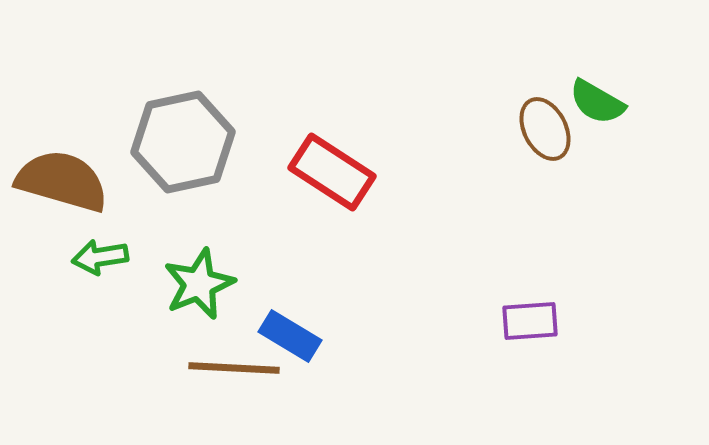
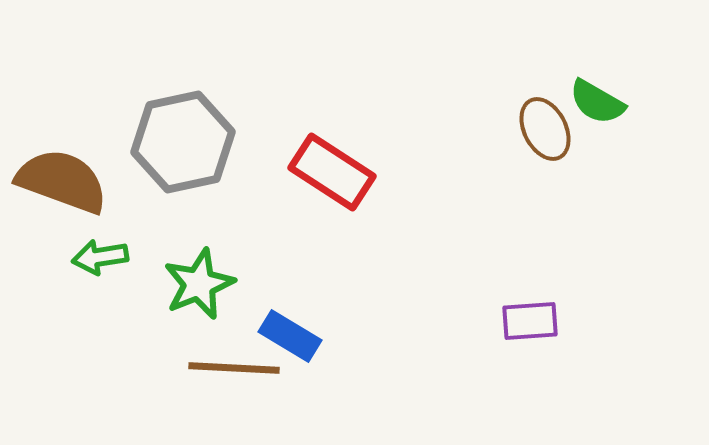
brown semicircle: rotated 4 degrees clockwise
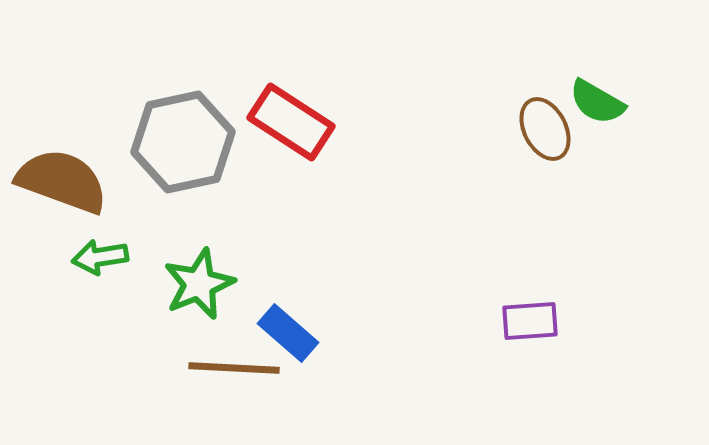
red rectangle: moved 41 px left, 50 px up
blue rectangle: moved 2 px left, 3 px up; rotated 10 degrees clockwise
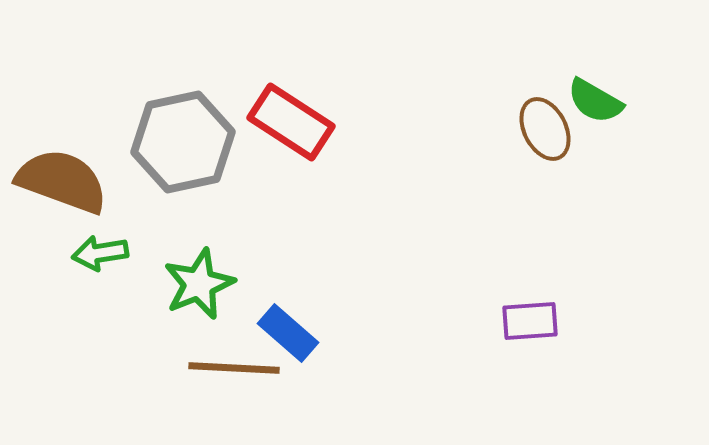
green semicircle: moved 2 px left, 1 px up
green arrow: moved 4 px up
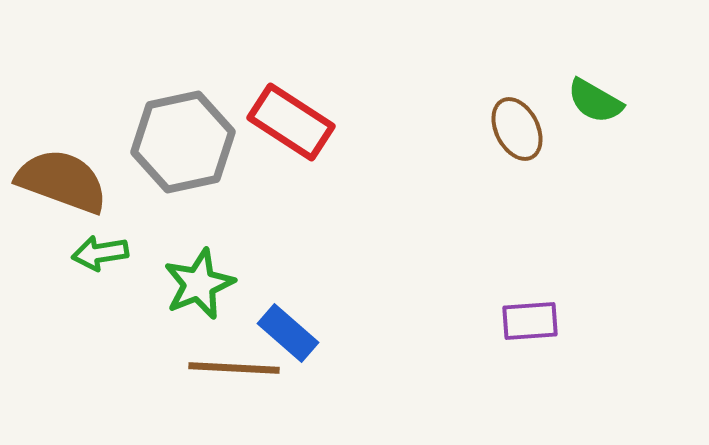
brown ellipse: moved 28 px left
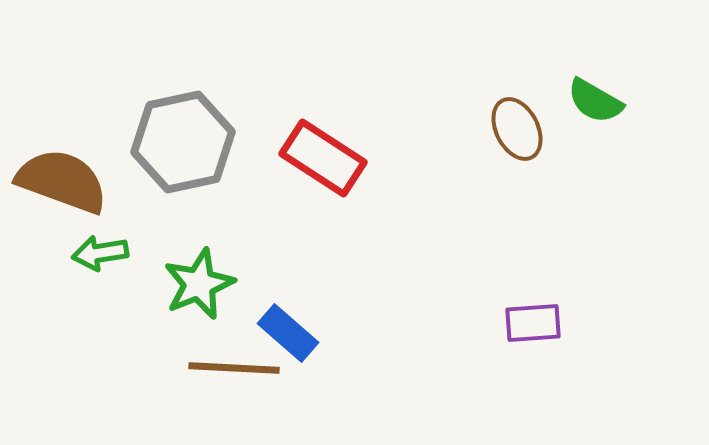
red rectangle: moved 32 px right, 36 px down
purple rectangle: moved 3 px right, 2 px down
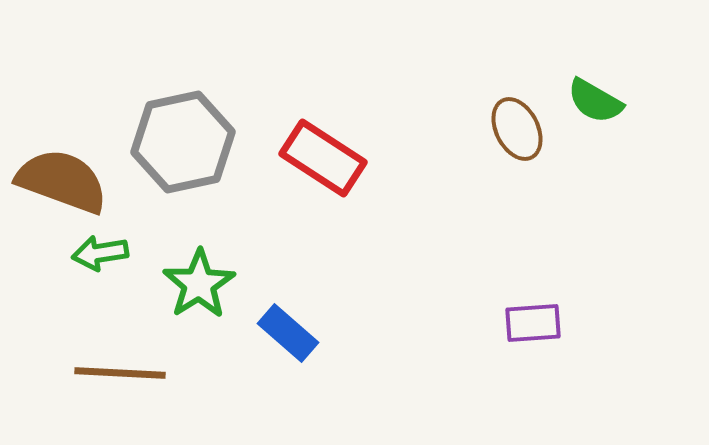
green star: rotated 10 degrees counterclockwise
brown line: moved 114 px left, 5 px down
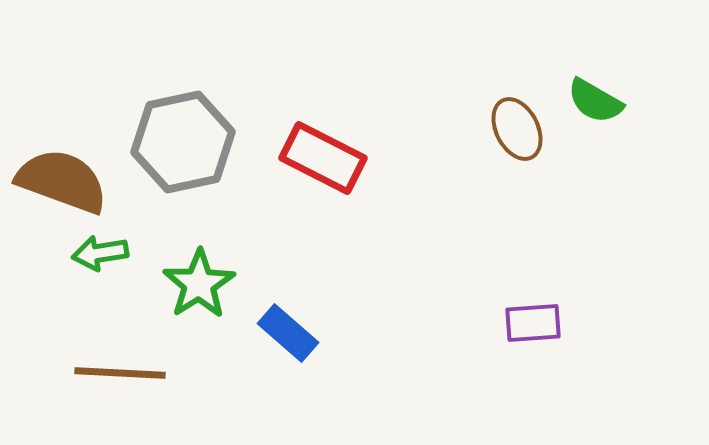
red rectangle: rotated 6 degrees counterclockwise
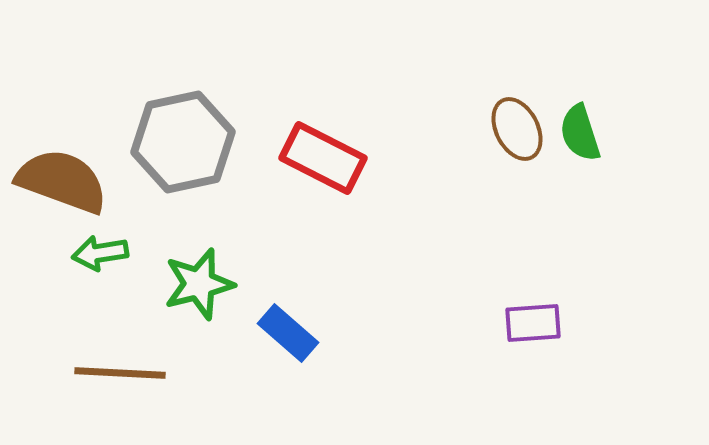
green semicircle: moved 15 px left, 32 px down; rotated 42 degrees clockwise
green star: rotated 18 degrees clockwise
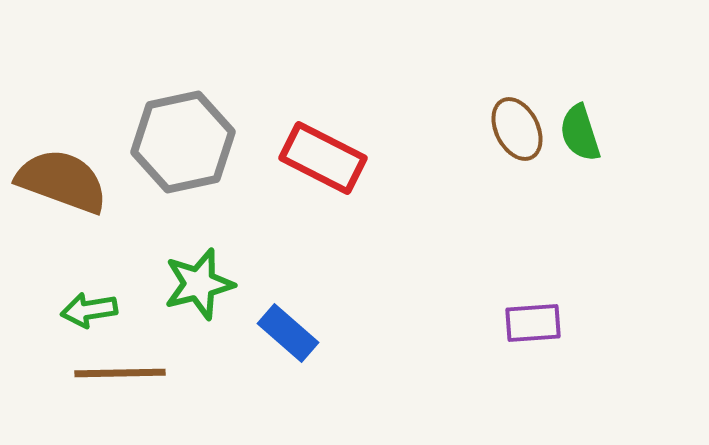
green arrow: moved 11 px left, 57 px down
brown line: rotated 4 degrees counterclockwise
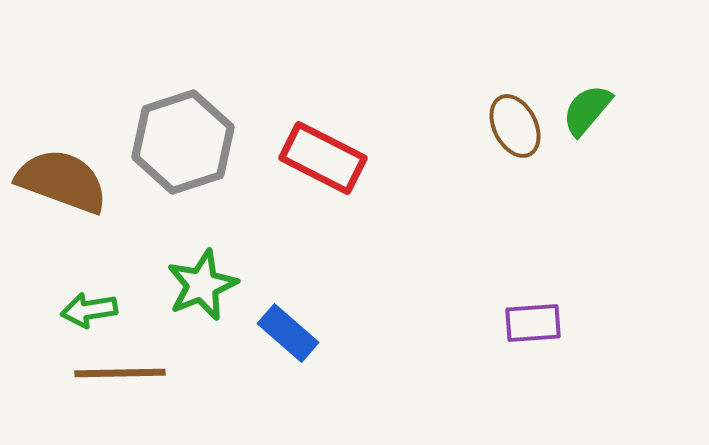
brown ellipse: moved 2 px left, 3 px up
green semicircle: moved 7 px right, 23 px up; rotated 58 degrees clockwise
gray hexagon: rotated 6 degrees counterclockwise
green star: moved 3 px right, 1 px down; rotated 8 degrees counterclockwise
